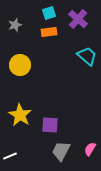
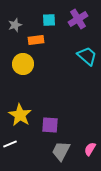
cyan square: moved 7 px down; rotated 16 degrees clockwise
purple cross: rotated 18 degrees clockwise
orange rectangle: moved 13 px left, 8 px down
yellow circle: moved 3 px right, 1 px up
white line: moved 12 px up
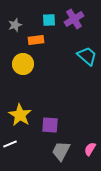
purple cross: moved 4 px left
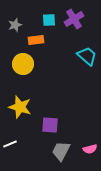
yellow star: moved 8 px up; rotated 15 degrees counterclockwise
pink semicircle: rotated 136 degrees counterclockwise
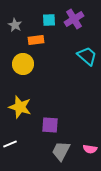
gray star: rotated 24 degrees counterclockwise
pink semicircle: rotated 24 degrees clockwise
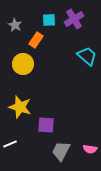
orange rectangle: rotated 49 degrees counterclockwise
purple square: moved 4 px left
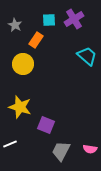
purple square: rotated 18 degrees clockwise
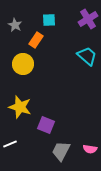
purple cross: moved 14 px right
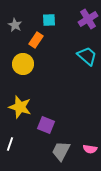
white line: rotated 48 degrees counterclockwise
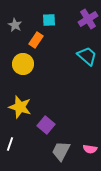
purple square: rotated 18 degrees clockwise
